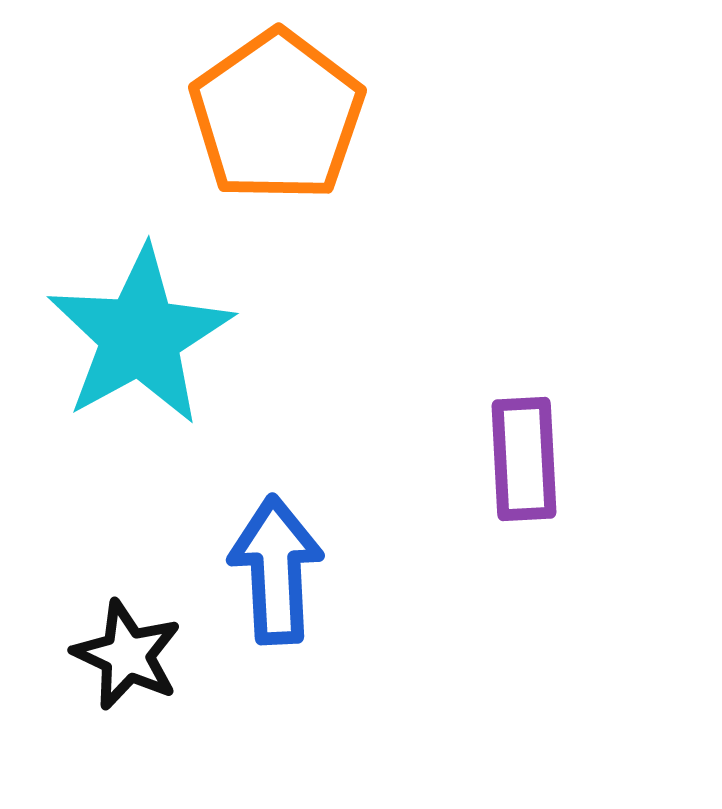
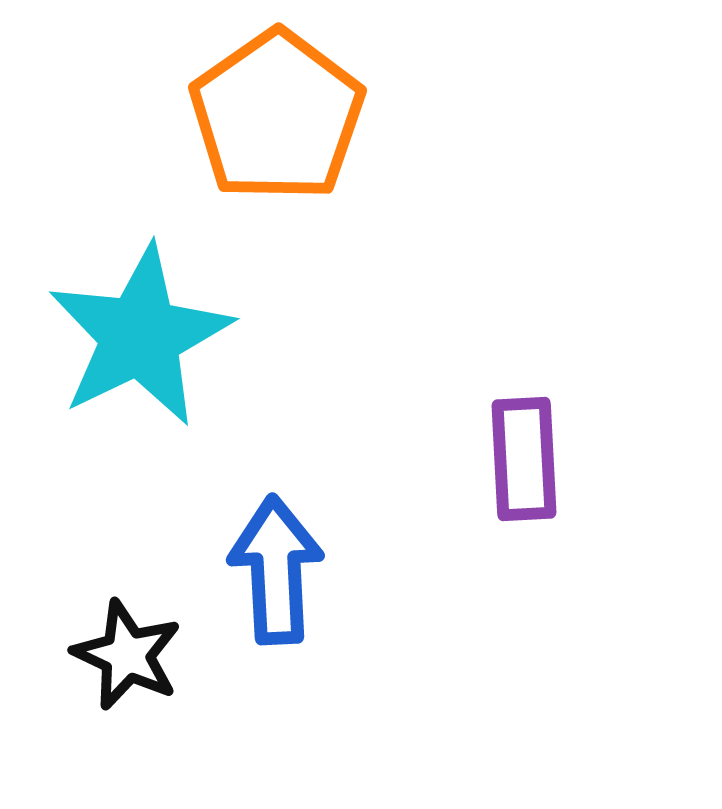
cyan star: rotated 3 degrees clockwise
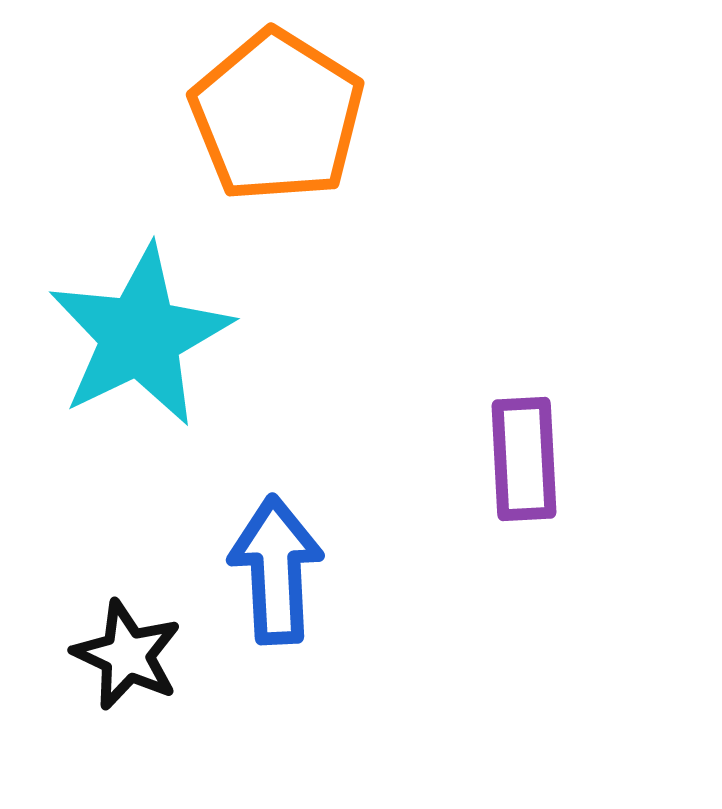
orange pentagon: rotated 5 degrees counterclockwise
